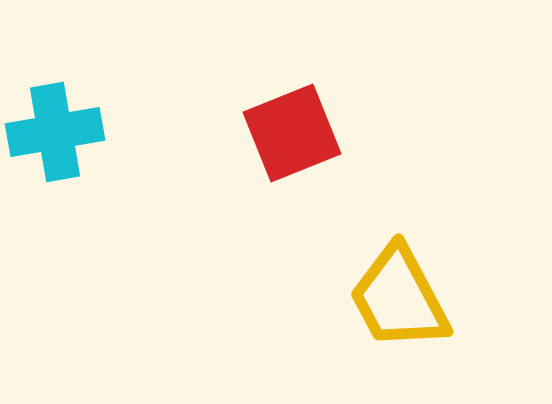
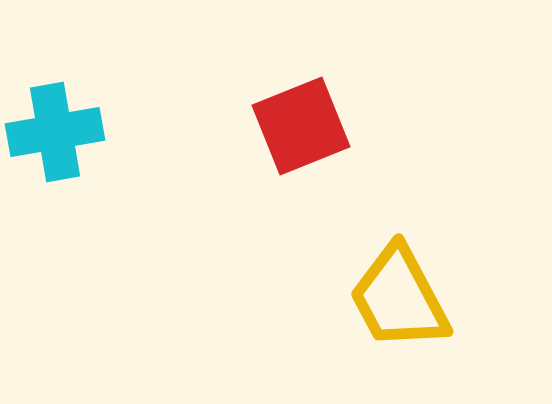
red square: moved 9 px right, 7 px up
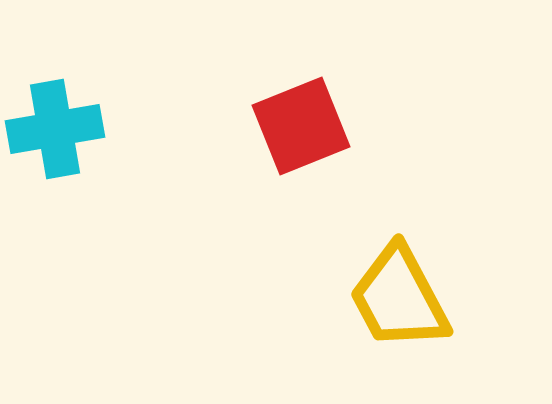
cyan cross: moved 3 px up
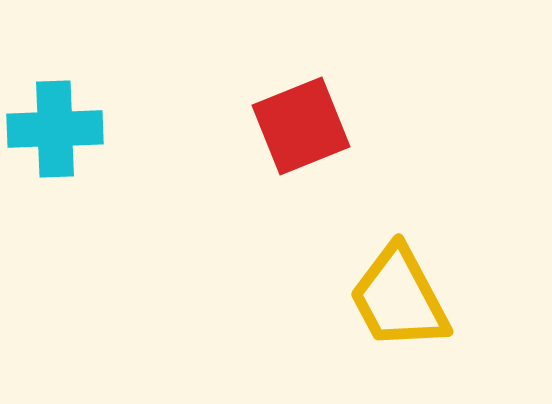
cyan cross: rotated 8 degrees clockwise
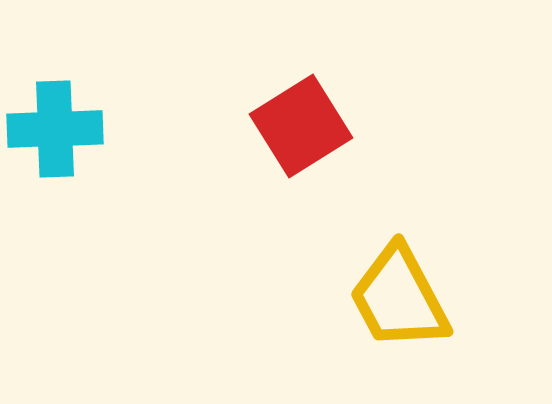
red square: rotated 10 degrees counterclockwise
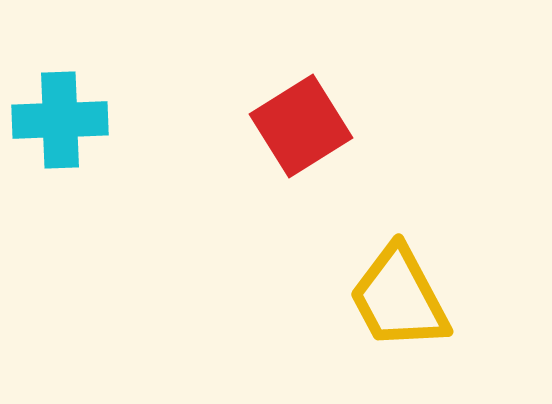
cyan cross: moved 5 px right, 9 px up
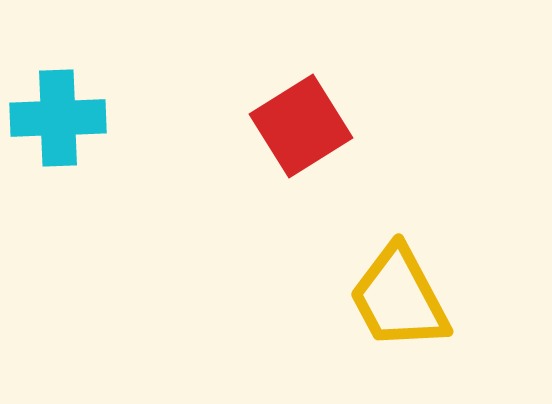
cyan cross: moved 2 px left, 2 px up
